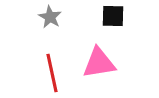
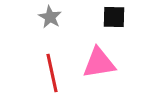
black square: moved 1 px right, 1 px down
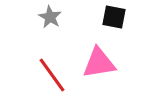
black square: rotated 10 degrees clockwise
red line: moved 2 px down; rotated 24 degrees counterclockwise
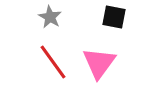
pink triangle: rotated 45 degrees counterclockwise
red line: moved 1 px right, 13 px up
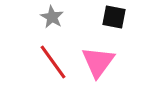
gray star: moved 2 px right
pink triangle: moved 1 px left, 1 px up
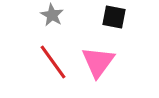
gray star: moved 2 px up
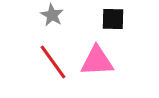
black square: moved 1 px left, 2 px down; rotated 10 degrees counterclockwise
pink triangle: moved 1 px left, 1 px up; rotated 51 degrees clockwise
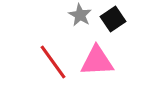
gray star: moved 28 px right
black square: rotated 35 degrees counterclockwise
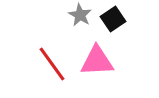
red line: moved 1 px left, 2 px down
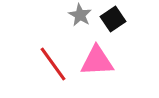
red line: moved 1 px right
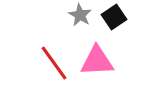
black square: moved 1 px right, 2 px up
red line: moved 1 px right, 1 px up
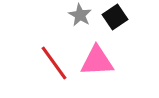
black square: moved 1 px right
